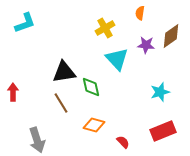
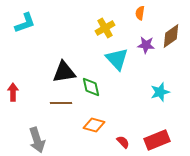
brown line: rotated 60 degrees counterclockwise
red rectangle: moved 6 px left, 9 px down
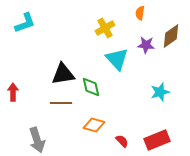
black triangle: moved 1 px left, 2 px down
red semicircle: moved 1 px left, 1 px up
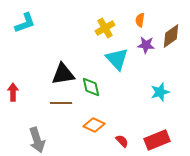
orange semicircle: moved 7 px down
orange diamond: rotated 10 degrees clockwise
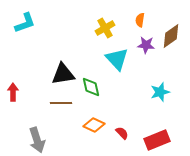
red semicircle: moved 8 px up
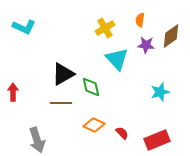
cyan L-shape: moved 1 px left, 4 px down; rotated 45 degrees clockwise
black triangle: rotated 20 degrees counterclockwise
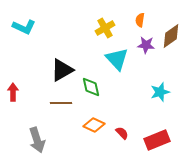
black triangle: moved 1 px left, 4 px up
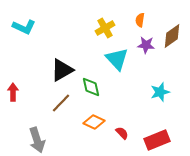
brown diamond: moved 1 px right
brown line: rotated 45 degrees counterclockwise
orange diamond: moved 3 px up
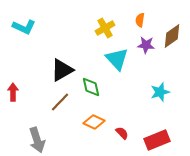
brown line: moved 1 px left, 1 px up
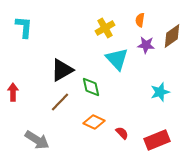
cyan L-shape: rotated 110 degrees counterclockwise
gray arrow: rotated 40 degrees counterclockwise
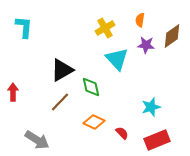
cyan star: moved 9 px left, 15 px down
